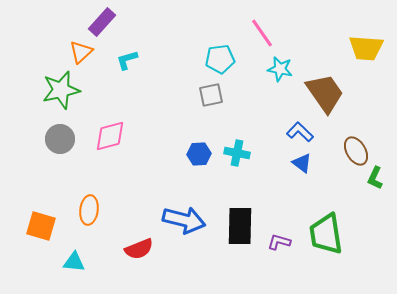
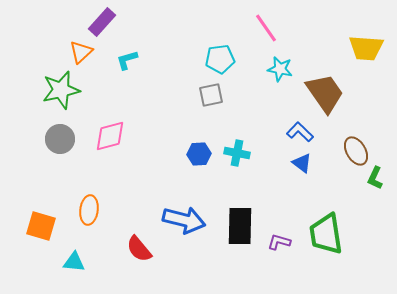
pink line: moved 4 px right, 5 px up
red semicircle: rotated 72 degrees clockwise
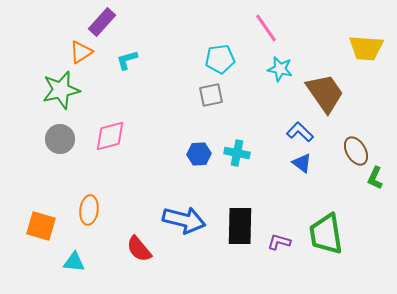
orange triangle: rotated 10 degrees clockwise
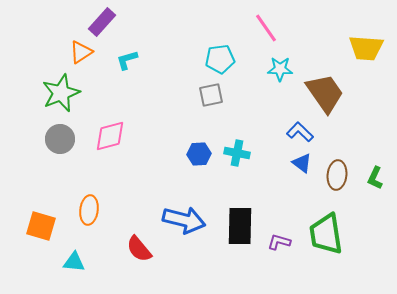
cyan star: rotated 10 degrees counterclockwise
green star: moved 3 px down; rotated 9 degrees counterclockwise
brown ellipse: moved 19 px left, 24 px down; rotated 36 degrees clockwise
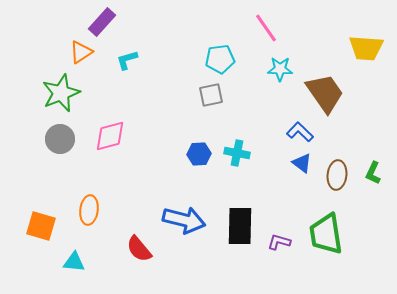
green L-shape: moved 2 px left, 5 px up
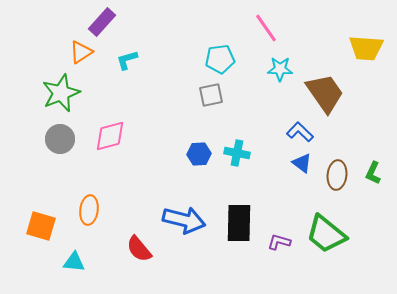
black rectangle: moved 1 px left, 3 px up
green trapezoid: rotated 42 degrees counterclockwise
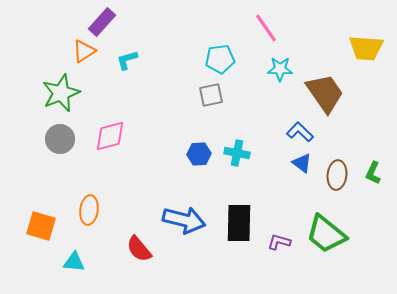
orange triangle: moved 3 px right, 1 px up
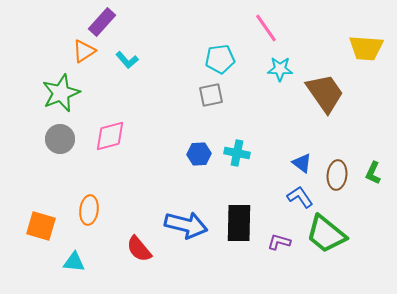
cyan L-shape: rotated 115 degrees counterclockwise
blue L-shape: moved 65 px down; rotated 12 degrees clockwise
blue arrow: moved 2 px right, 5 px down
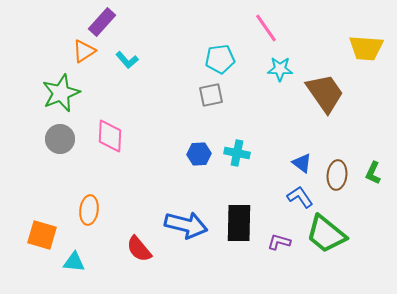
pink diamond: rotated 72 degrees counterclockwise
orange square: moved 1 px right, 9 px down
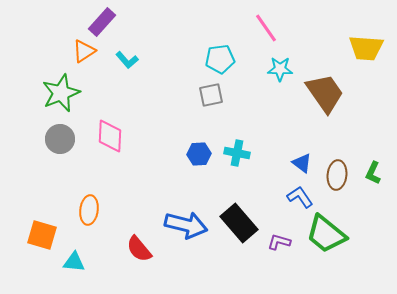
black rectangle: rotated 42 degrees counterclockwise
